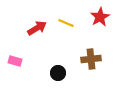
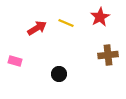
brown cross: moved 17 px right, 4 px up
black circle: moved 1 px right, 1 px down
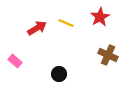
brown cross: rotated 30 degrees clockwise
pink rectangle: rotated 24 degrees clockwise
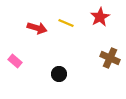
red arrow: rotated 48 degrees clockwise
brown cross: moved 2 px right, 3 px down
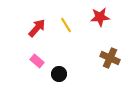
red star: rotated 24 degrees clockwise
yellow line: moved 2 px down; rotated 35 degrees clockwise
red arrow: rotated 66 degrees counterclockwise
pink rectangle: moved 22 px right
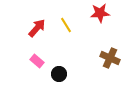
red star: moved 4 px up
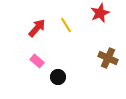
red star: rotated 18 degrees counterclockwise
brown cross: moved 2 px left
black circle: moved 1 px left, 3 px down
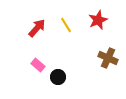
red star: moved 2 px left, 7 px down
pink rectangle: moved 1 px right, 4 px down
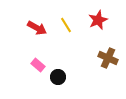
red arrow: rotated 78 degrees clockwise
